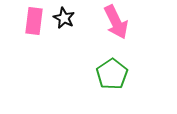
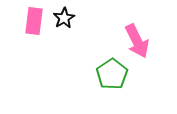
black star: rotated 15 degrees clockwise
pink arrow: moved 21 px right, 19 px down
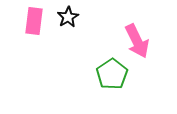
black star: moved 4 px right, 1 px up
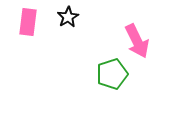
pink rectangle: moved 6 px left, 1 px down
green pentagon: rotated 16 degrees clockwise
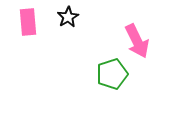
pink rectangle: rotated 12 degrees counterclockwise
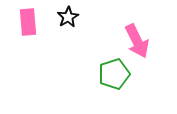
green pentagon: moved 2 px right
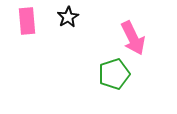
pink rectangle: moved 1 px left, 1 px up
pink arrow: moved 4 px left, 3 px up
